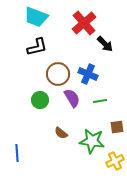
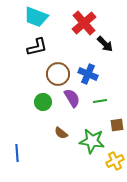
green circle: moved 3 px right, 2 px down
brown square: moved 2 px up
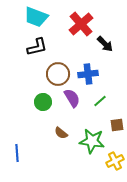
red cross: moved 3 px left, 1 px down
blue cross: rotated 30 degrees counterclockwise
green line: rotated 32 degrees counterclockwise
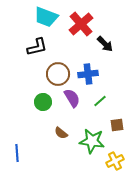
cyan trapezoid: moved 10 px right
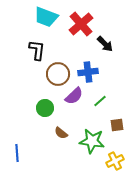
black L-shape: moved 3 px down; rotated 70 degrees counterclockwise
blue cross: moved 2 px up
purple semicircle: moved 2 px right, 2 px up; rotated 78 degrees clockwise
green circle: moved 2 px right, 6 px down
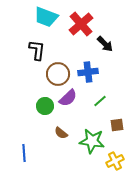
purple semicircle: moved 6 px left, 2 px down
green circle: moved 2 px up
blue line: moved 7 px right
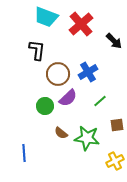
black arrow: moved 9 px right, 3 px up
blue cross: rotated 24 degrees counterclockwise
green star: moved 5 px left, 3 px up
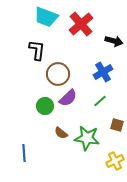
black arrow: rotated 30 degrees counterclockwise
blue cross: moved 15 px right
brown square: rotated 24 degrees clockwise
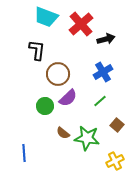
black arrow: moved 8 px left, 2 px up; rotated 30 degrees counterclockwise
brown square: rotated 24 degrees clockwise
brown semicircle: moved 2 px right
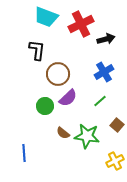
red cross: rotated 15 degrees clockwise
blue cross: moved 1 px right
green star: moved 2 px up
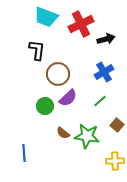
yellow cross: rotated 24 degrees clockwise
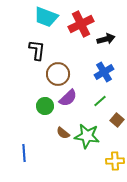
brown square: moved 5 px up
